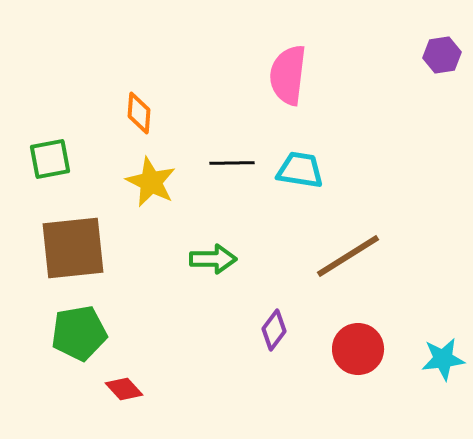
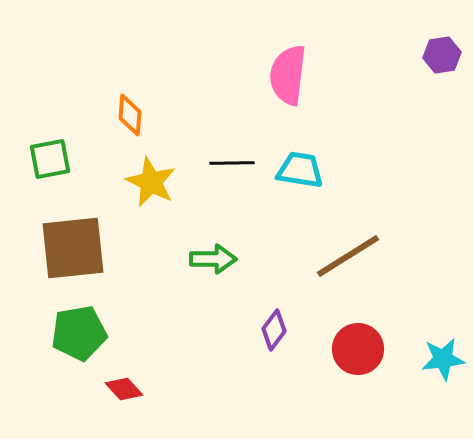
orange diamond: moved 9 px left, 2 px down
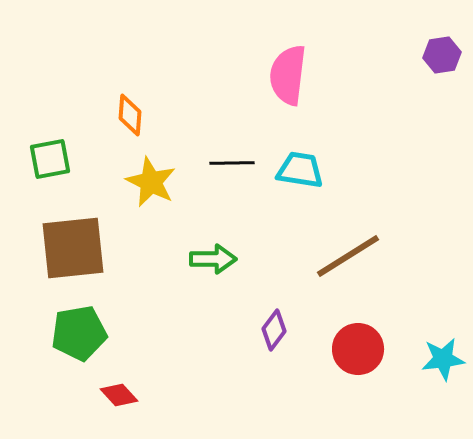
red diamond: moved 5 px left, 6 px down
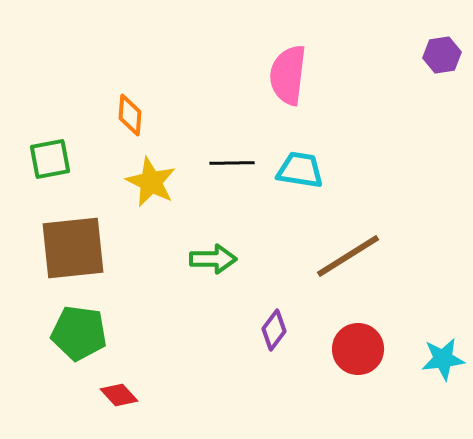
green pentagon: rotated 18 degrees clockwise
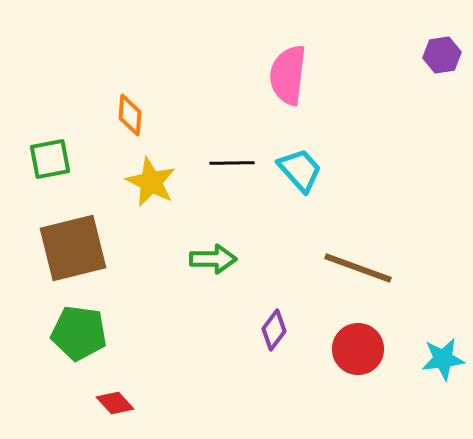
cyan trapezoid: rotated 39 degrees clockwise
brown square: rotated 8 degrees counterclockwise
brown line: moved 10 px right, 12 px down; rotated 52 degrees clockwise
red diamond: moved 4 px left, 8 px down
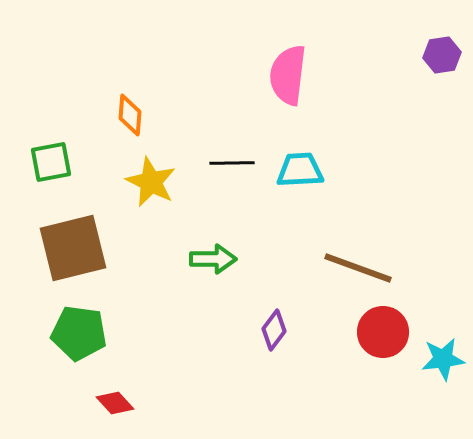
green square: moved 1 px right, 3 px down
cyan trapezoid: rotated 51 degrees counterclockwise
red circle: moved 25 px right, 17 px up
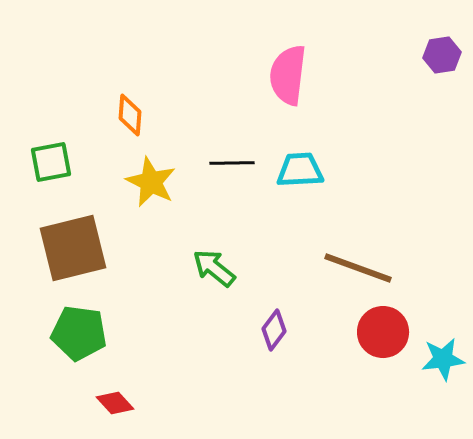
green arrow: moved 1 px right, 9 px down; rotated 141 degrees counterclockwise
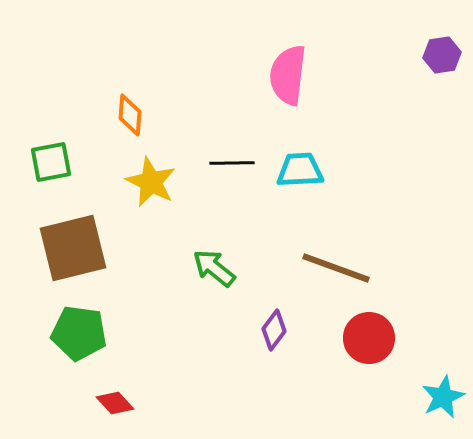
brown line: moved 22 px left
red circle: moved 14 px left, 6 px down
cyan star: moved 38 px down; rotated 18 degrees counterclockwise
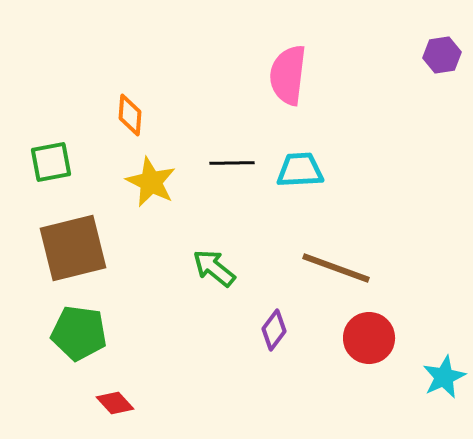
cyan star: moved 1 px right, 20 px up
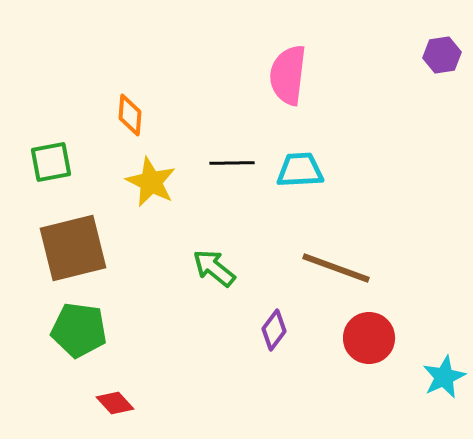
green pentagon: moved 3 px up
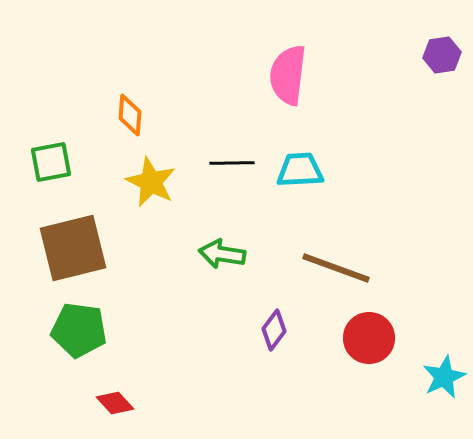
green arrow: moved 8 px right, 14 px up; rotated 30 degrees counterclockwise
